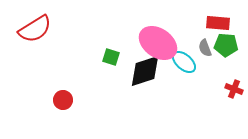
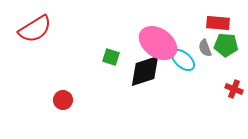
cyan ellipse: moved 1 px left, 2 px up
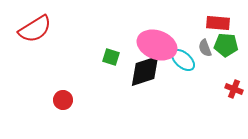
pink ellipse: moved 1 px left, 2 px down; rotated 15 degrees counterclockwise
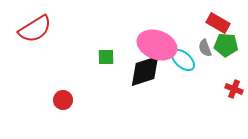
red rectangle: rotated 25 degrees clockwise
green square: moved 5 px left; rotated 18 degrees counterclockwise
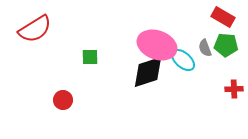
red rectangle: moved 5 px right, 6 px up
green square: moved 16 px left
black diamond: moved 3 px right, 1 px down
red cross: rotated 24 degrees counterclockwise
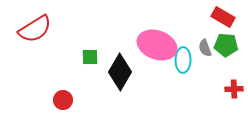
cyan ellipse: rotated 50 degrees clockwise
black diamond: moved 28 px left; rotated 42 degrees counterclockwise
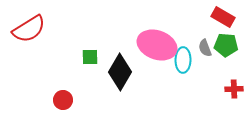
red semicircle: moved 6 px left
